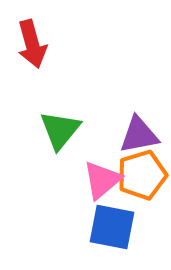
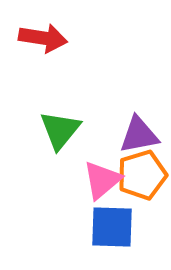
red arrow: moved 11 px right, 6 px up; rotated 66 degrees counterclockwise
blue square: rotated 9 degrees counterclockwise
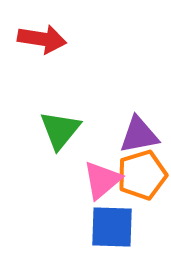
red arrow: moved 1 px left, 1 px down
